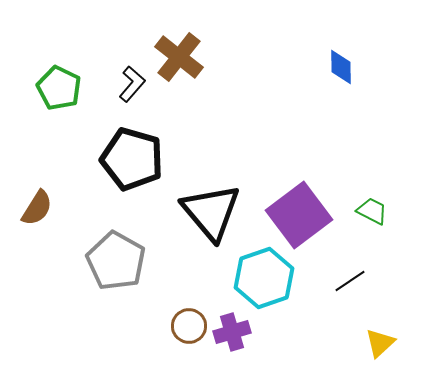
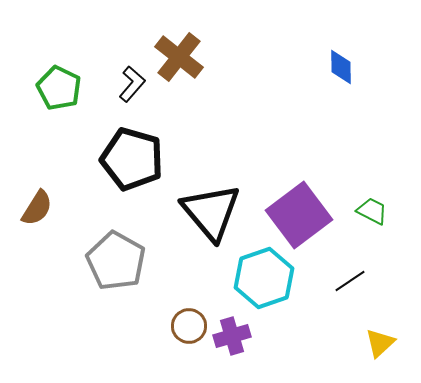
purple cross: moved 4 px down
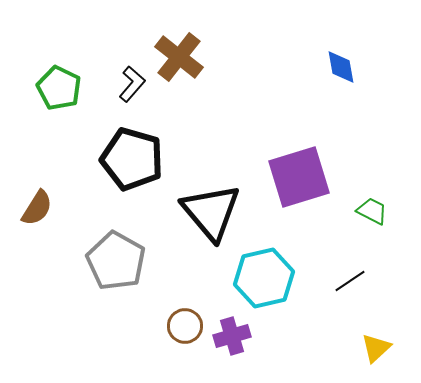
blue diamond: rotated 9 degrees counterclockwise
purple square: moved 38 px up; rotated 20 degrees clockwise
cyan hexagon: rotated 6 degrees clockwise
brown circle: moved 4 px left
yellow triangle: moved 4 px left, 5 px down
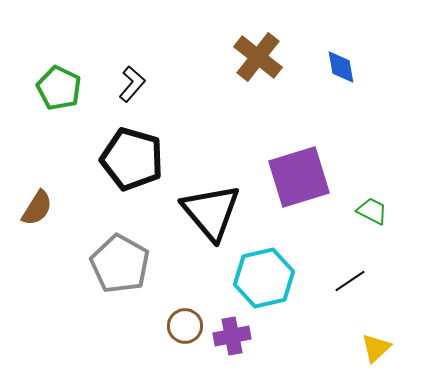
brown cross: moved 79 px right
gray pentagon: moved 4 px right, 3 px down
purple cross: rotated 6 degrees clockwise
